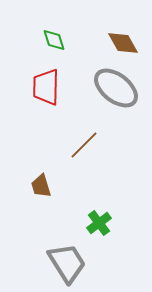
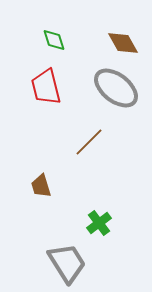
red trapezoid: rotated 15 degrees counterclockwise
brown line: moved 5 px right, 3 px up
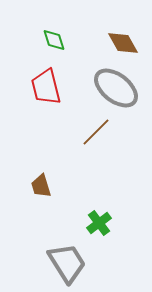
brown line: moved 7 px right, 10 px up
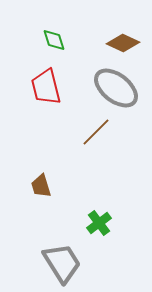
brown diamond: rotated 36 degrees counterclockwise
gray trapezoid: moved 5 px left
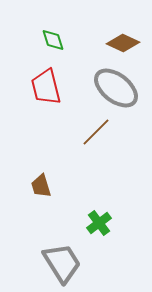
green diamond: moved 1 px left
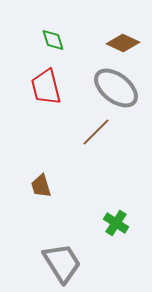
green cross: moved 17 px right; rotated 20 degrees counterclockwise
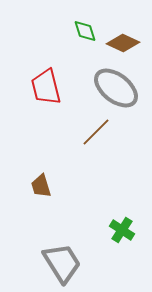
green diamond: moved 32 px right, 9 px up
green cross: moved 6 px right, 7 px down
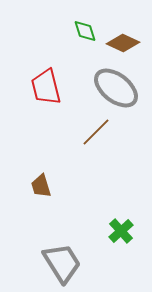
green cross: moved 1 px left, 1 px down; rotated 15 degrees clockwise
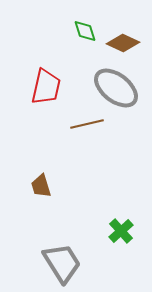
red trapezoid: rotated 153 degrees counterclockwise
brown line: moved 9 px left, 8 px up; rotated 32 degrees clockwise
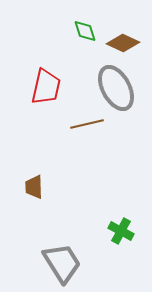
gray ellipse: rotated 24 degrees clockwise
brown trapezoid: moved 7 px left, 1 px down; rotated 15 degrees clockwise
green cross: rotated 20 degrees counterclockwise
